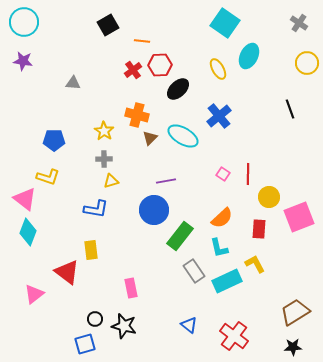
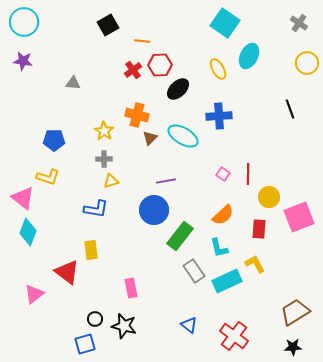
blue cross at (219, 116): rotated 35 degrees clockwise
pink triangle at (25, 199): moved 2 px left, 1 px up
orange semicircle at (222, 218): moved 1 px right, 3 px up
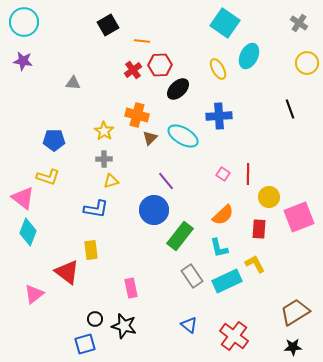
purple line at (166, 181): rotated 60 degrees clockwise
gray rectangle at (194, 271): moved 2 px left, 5 px down
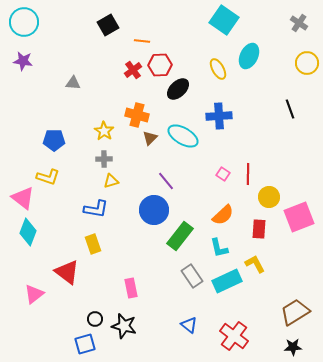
cyan square at (225, 23): moved 1 px left, 3 px up
yellow rectangle at (91, 250): moved 2 px right, 6 px up; rotated 12 degrees counterclockwise
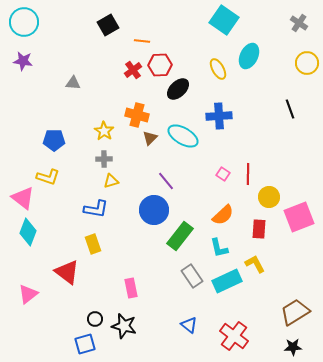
pink triangle at (34, 294): moved 6 px left
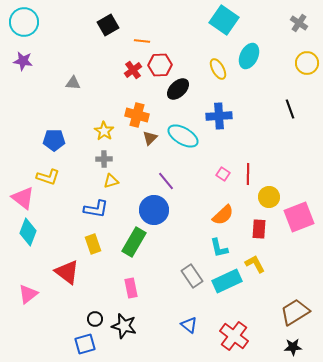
green rectangle at (180, 236): moved 46 px left, 6 px down; rotated 8 degrees counterclockwise
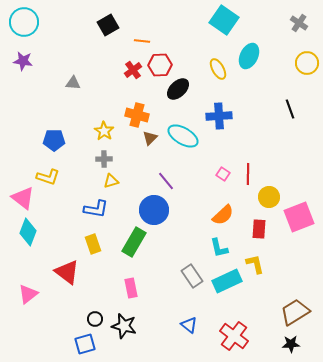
yellow L-shape at (255, 264): rotated 15 degrees clockwise
black star at (293, 347): moved 2 px left, 3 px up
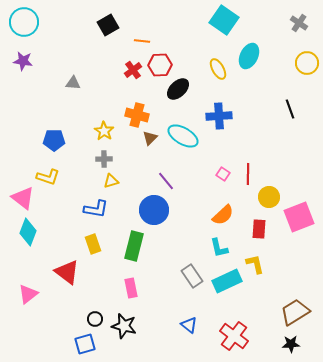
green rectangle at (134, 242): moved 4 px down; rotated 16 degrees counterclockwise
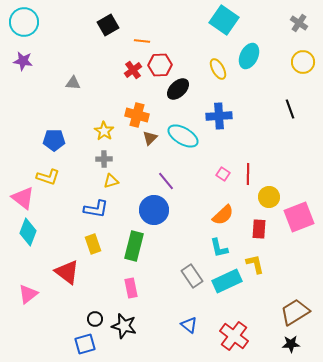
yellow circle at (307, 63): moved 4 px left, 1 px up
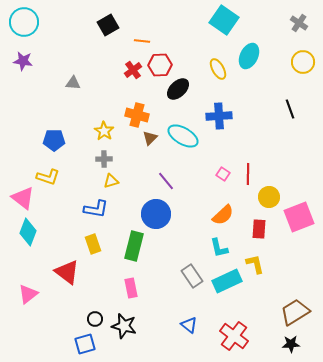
blue circle at (154, 210): moved 2 px right, 4 px down
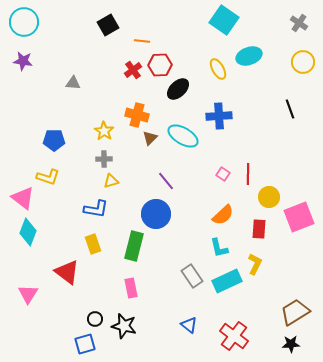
cyan ellipse at (249, 56): rotated 45 degrees clockwise
yellow L-shape at (255, 264): rotated 40 degrees clockwise
pink triangle at (28, 294): rotated 20 degrees counterclockwise
